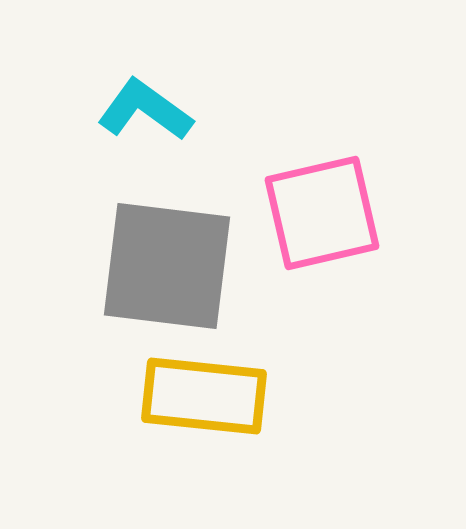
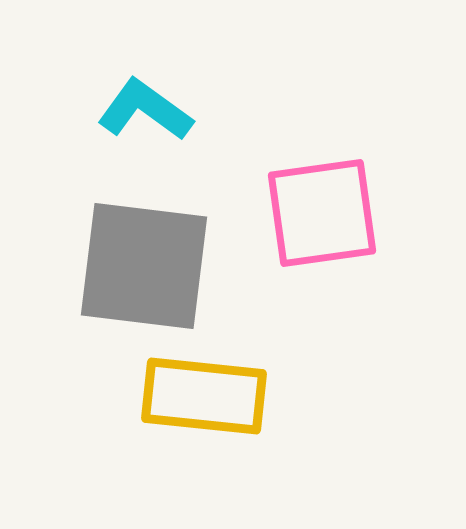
pink square: rotated 5 degrees clockwise
gray square: moved 23 px left
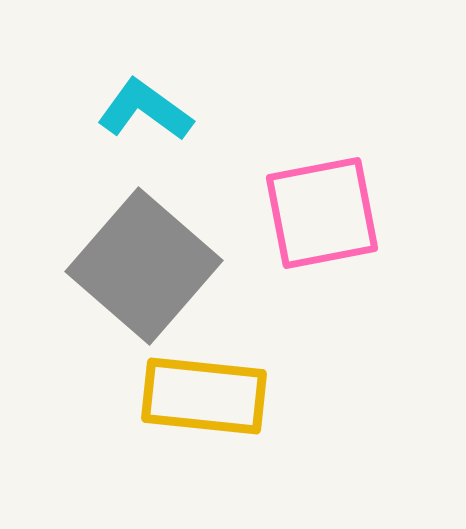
pink square: rotated 3 degrees counterclockwise
gray square: rotated 34 degrees clockwise
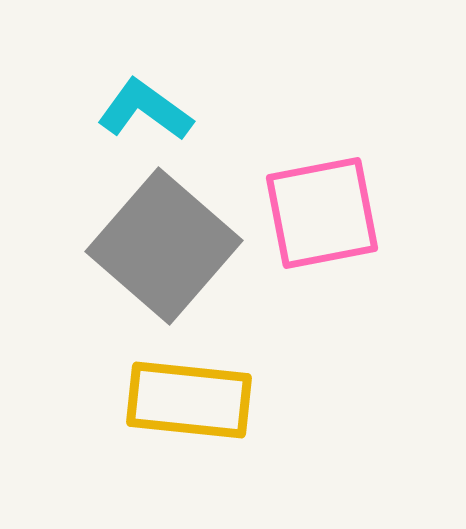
gray square: moved 20 px right, 20 px up
yellow rectangle: moved 15 px left, 4 px down
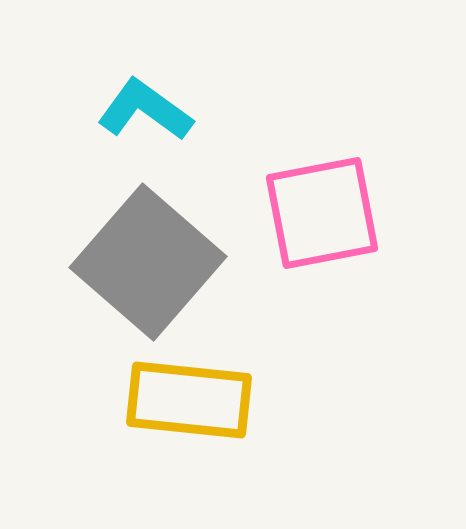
gray square: moved 16 px left, 16 px down
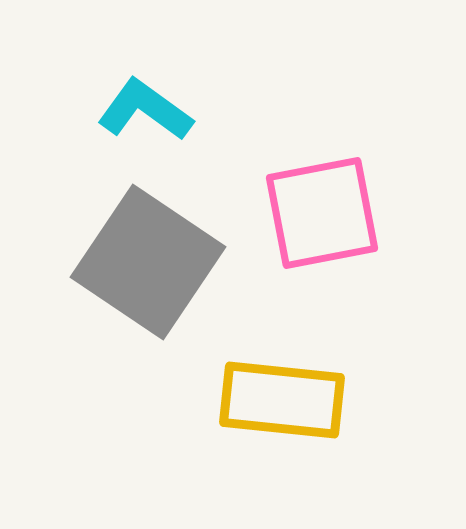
gray square: rotated 7 degrees counterclockwise
yellow rectangle: moved 93 px right
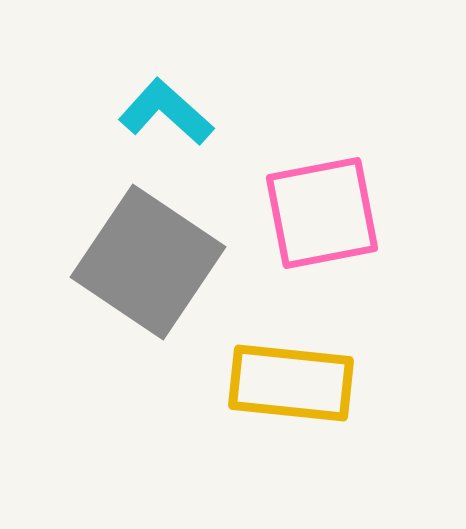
cyan L-shape: moved 21 px right, 2 px down; rotated 6 degrees clockwise
yellow rectangle: moved 9 px right, 17 px up
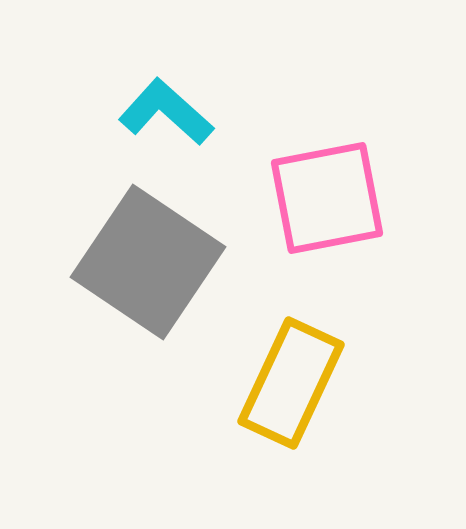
pink square: moved 5 px right, 15 px up
yellow rectangle: rotated 71 degrees counterclockwise
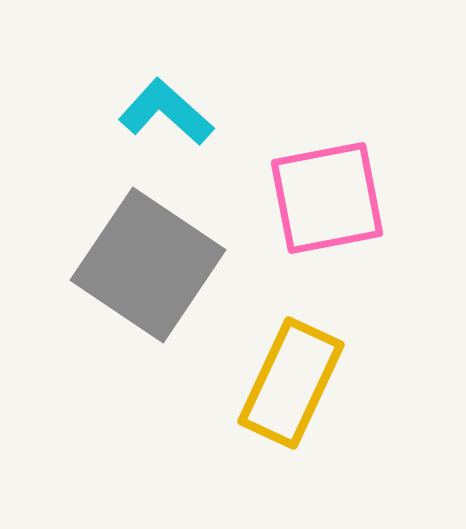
gray square: moved 3 px down
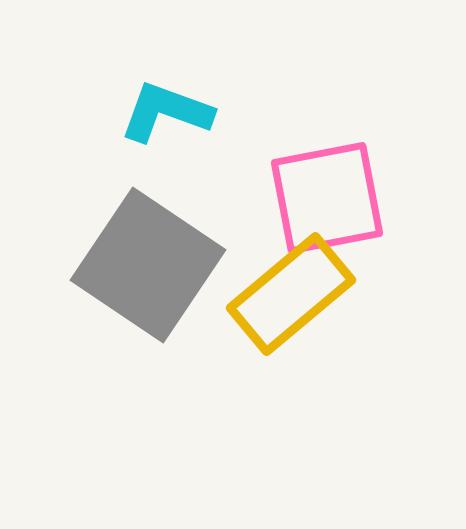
cyan L-shape: rotated 22 degrees counterclockwise
yellow rectangle: moved 89 px up; rotated 25 degrees clockwise
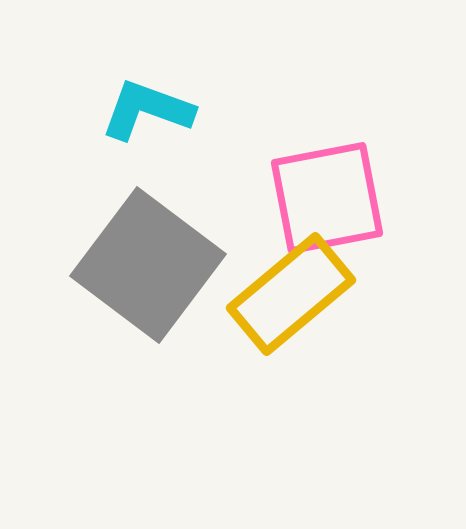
cyan L-shape: moved 19 px left, 2 px up
gray square: rotated 3 degrees clockwise
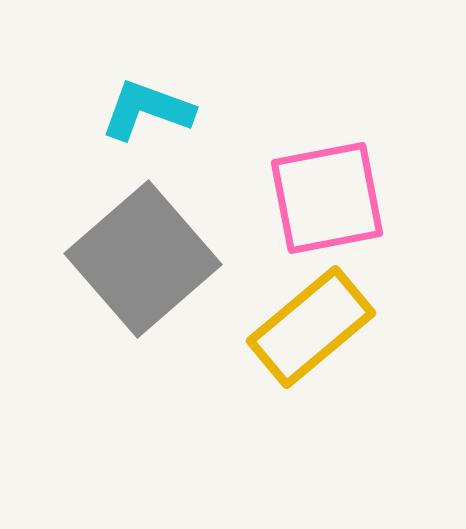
gray square: moved 5 px left, 6 px up; rotated 12 degrees clockwise
yellow rectangle: moved 20 px right, 33 px down
